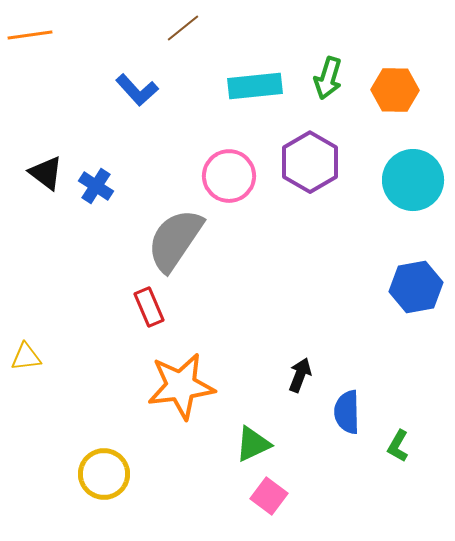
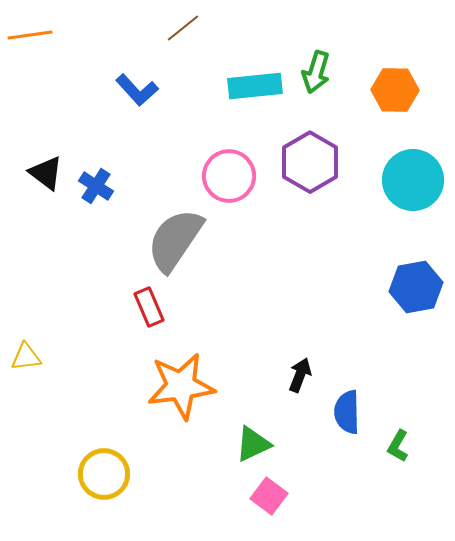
green arrow: moved 12 px left, 6 px up
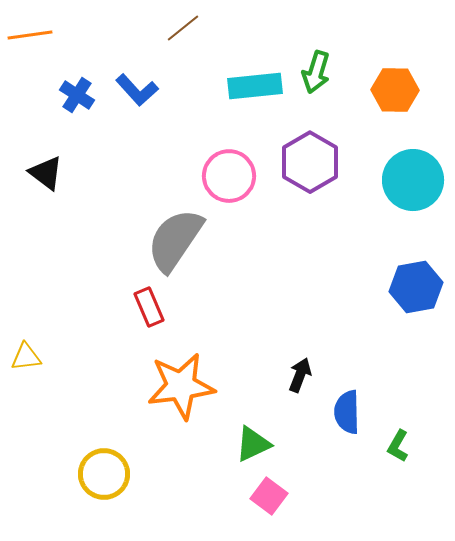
blue cross: moved 19 px left, 91 px up
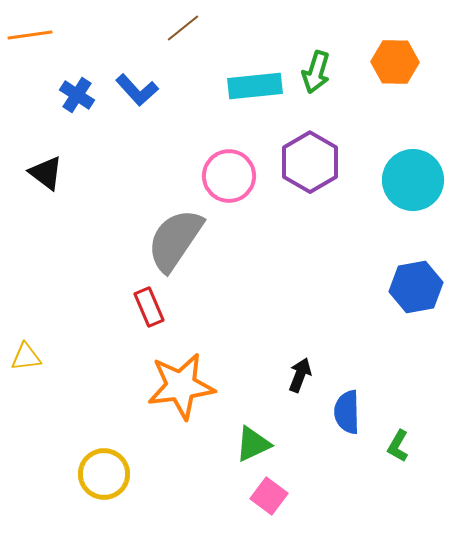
orange hexagon: moved 28 px up
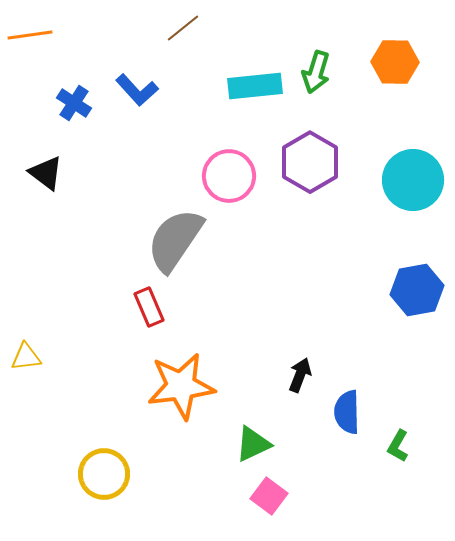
blue cross: moved 3 px left, 8 px down
blue hexagon: moved 1 px right, 3 px down
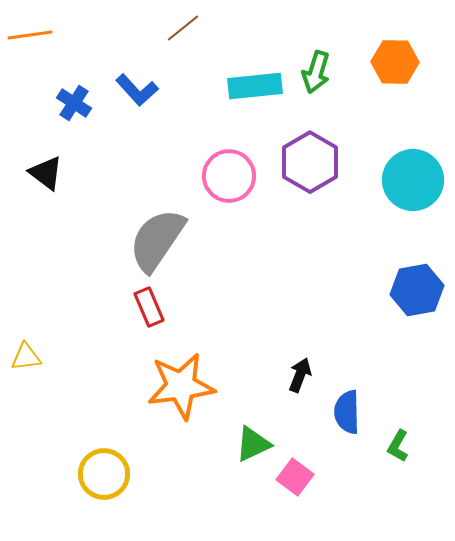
gray semicircle: moved 18 px left
pink square: moved 26 px right, 19 px up
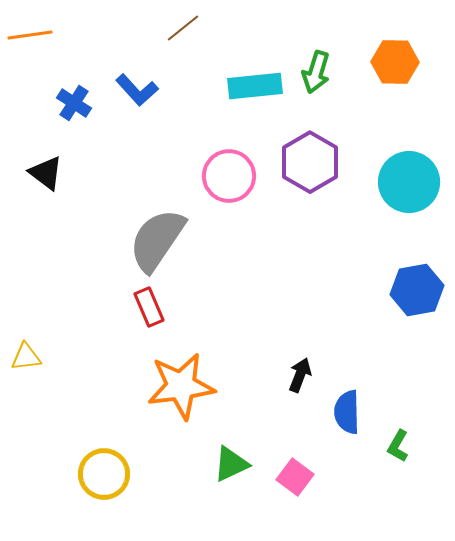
cyan circle: moved 4 px left, 2 px down
green triangle: moved 22 px left, 20 px down
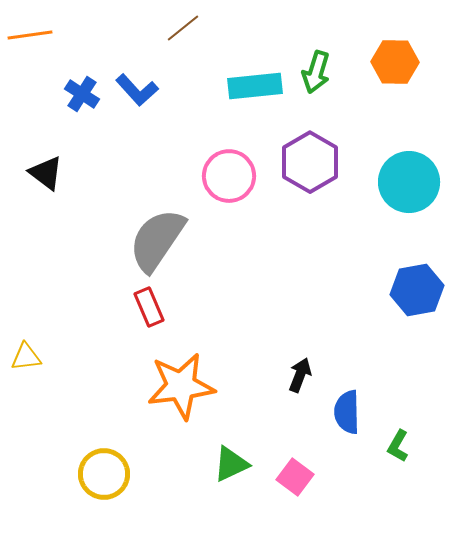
blue cross: moved 8 px right, 9 px up
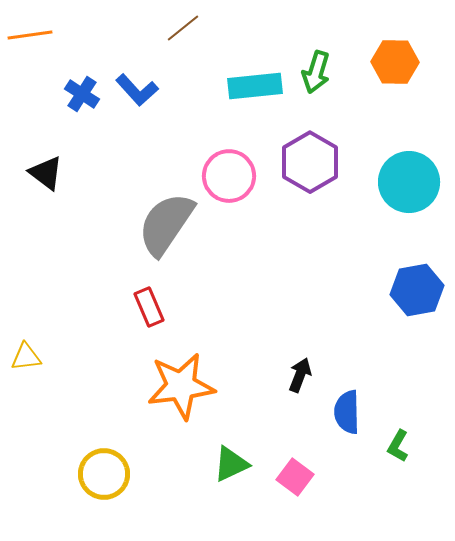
gray semicircle: moved 9 px right, 16 px up
